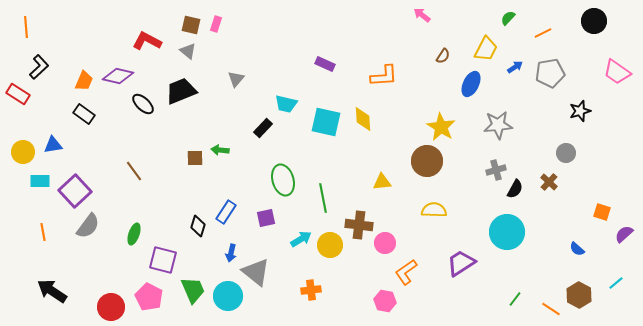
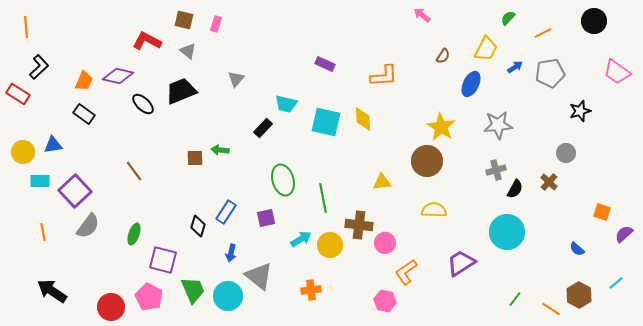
brown square at (191, 25): moved 7 px left, 5 px up
gray triangle at (256, 272): moved 3 px right, 4 px down
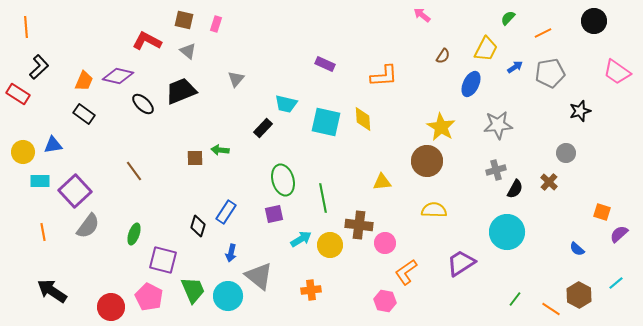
purple square at (266, 218): moved 8 px right, 4 px up
purple semicircle at (624, 234): moved 5 px left
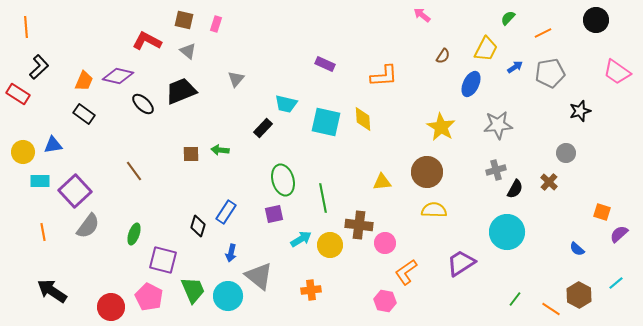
black circle at (594, 21): moved 2 px right, 1 px up
brown square at (195, 158): moved 4 px left, 4 px up
brown circle at (427, 161): moved 11 px down
